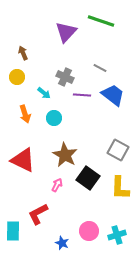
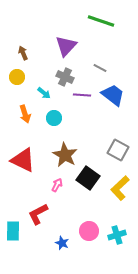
purple triangle: moved 14 px down
yellow L-shape: rotated 45 degrees clockwise
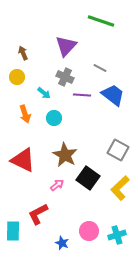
pink arrow: rotated 24 degrees clockwise
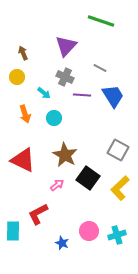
blue trapezoid: moved 1 px down; rotated 20 degrees clockwise
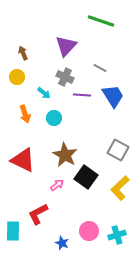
black square: moved 2 px left, 1 px up
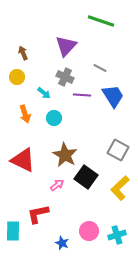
red L-shape: rotated 15 degrees clockwise
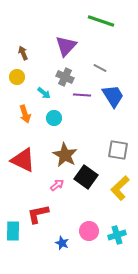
gray square: rotated 20 degrees counterclockwise
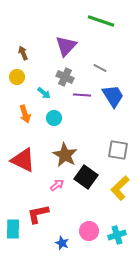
cyan rectangle: moved 2 px up
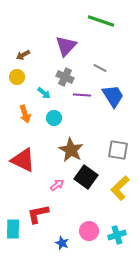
brown arrow: moved 2 px down; rotated 96 degrees counterclockwise
brown star: moved 6 px right, 5 px up
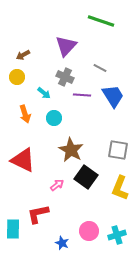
yellow L-shape: rotated 25 degrees counterclockwise
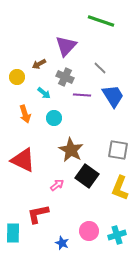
brown arrow: moved 16 px right, 9 px down
gray line: rotated 16 degrees clockwise
black square: moved 1 px right, 1 px up
cyan rectangle: moved 4 px down
